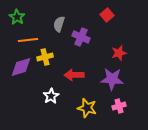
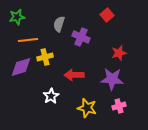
green star: rotated 28 degrees clockwise
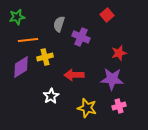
purple diamond: rotated 15 degrees counterclockwise
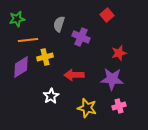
green star: moved 2 px down
